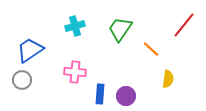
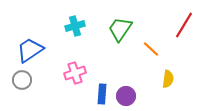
red line: rotated 8 degrees counterclockwise
pink cross: moved 1 px down; rotated 25 degrees counterclockwise
blue rectangle: moved 2 px right
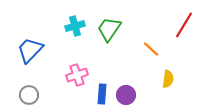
green trapezoid: moved 11 px left
blue trapezoid: rotated 12 degrees counterclockwise
pink cross: moved 2 px right, 2 px down
gray circle: moved 7 px right, 15 px down
purple circle: moved 1 px up
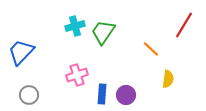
green trapezoid: moved 6 px left, 3 px down
blue trapezoid: moved 9 px left, 2 px down
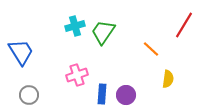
blue trapezoid: rotated 104 degrees clockwise
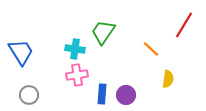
cyan cross: moved 23 px down; rotated 24 degrees clockwise
pink cross: rotated 10 degrees clockwise
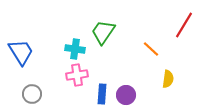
gray circle: moved 3 px right, 1 px up
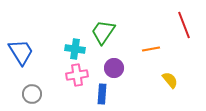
red line: rotated 52 degrees counterclockwise
orange line: rotated 54 degrees counterclockwise
yellow semicircle: moved 2 px right, 1 px down; rotated 48 degrees counterclockwise
purple circle: moved 12 px left, 27 px up
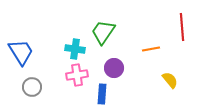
red line: moved 2 px left, 2 px down; rotated 16 degrees clockwise
gray circle: moved 7 px up
